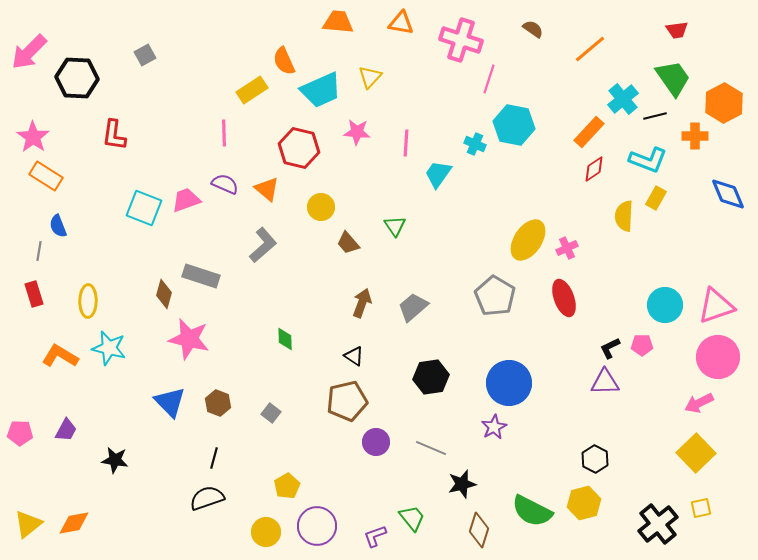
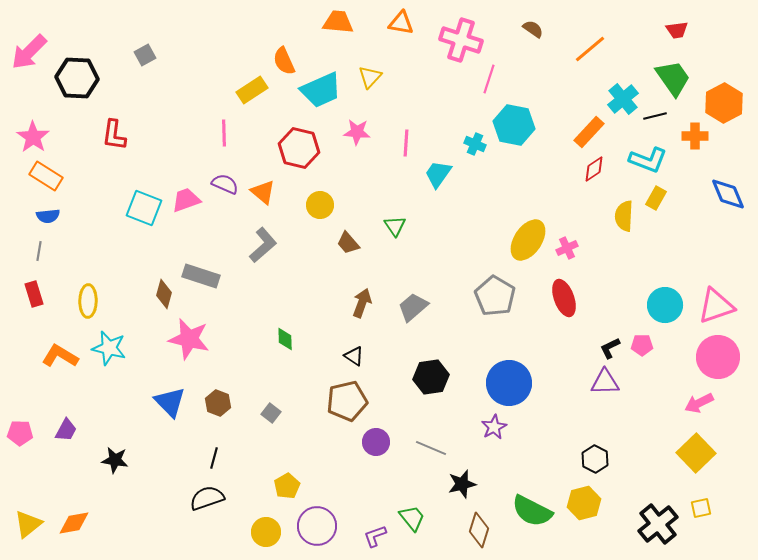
orange triangle at (267, 189): moved 4 px left, 3 px down
yellow circle at (321, 207): moved 1 px left, 2 px up
blue semicircle at (58, 226): moved 10 px left, 10 px up; rotated 75 degrees counterclockwise
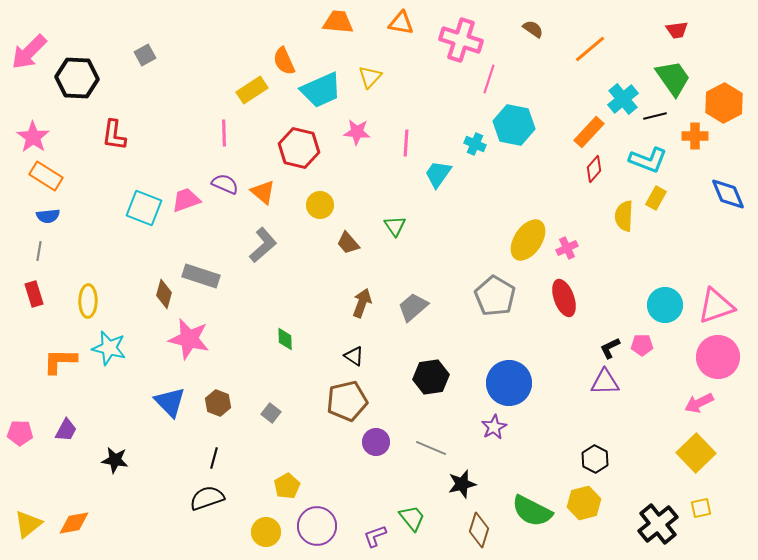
red diamond at (594, 169): rotated 16 degrees counterclockwise
orange L-shape at (60, 356): moved 5 px down; rotated 30 degrees counterclockwise
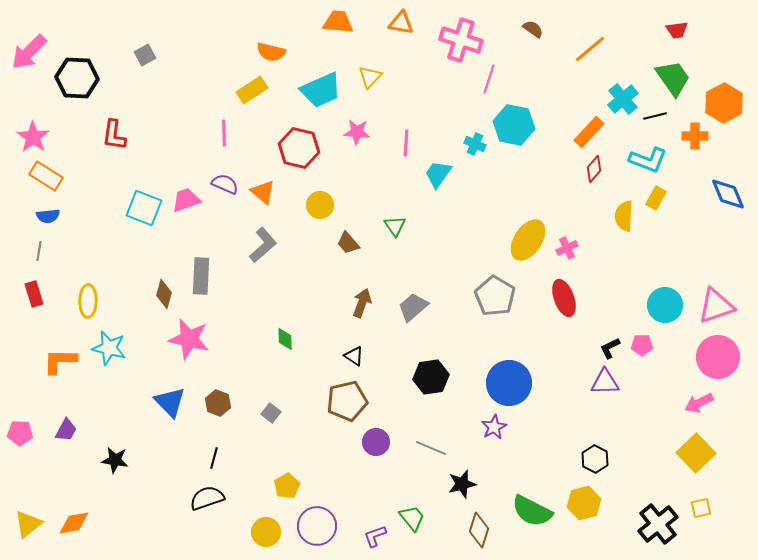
orange semicircle at (284, 61): moved 13 px left, 9 px up; rotated 52 degrees counterclockwise
gray rectangle at (201, 276): rotated 75 degrees clockwise
